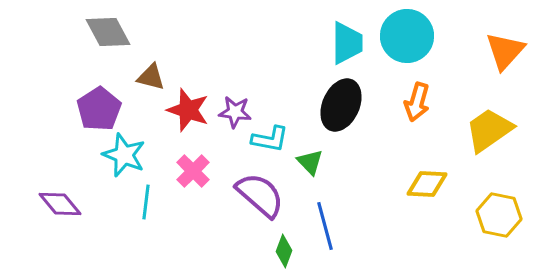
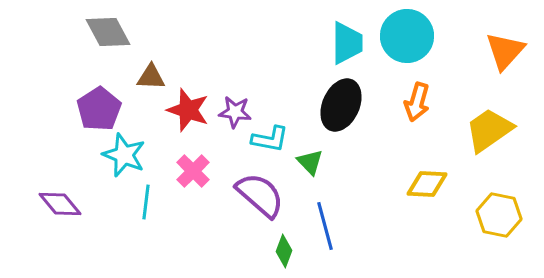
brown triangle: rotated 12 degrees counterclockwise
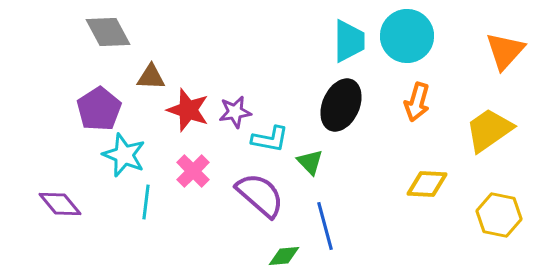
cyan trapezoid: moved 2 px right, 2 px up
purple star: rotated 16 degrees counterclockwise
green diamond: moved 5 px down; rotated 64 degrees clockwise
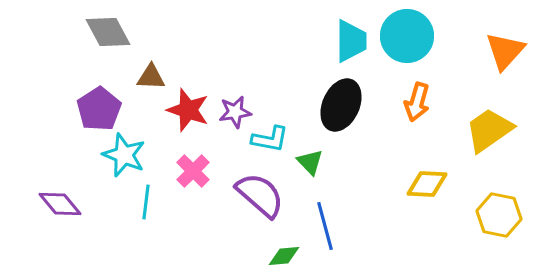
cyan trapezoid: moved 2 px right
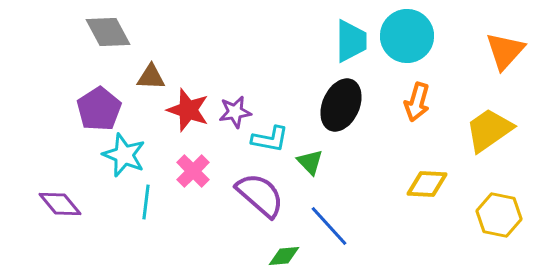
blue line: moved 4 px right; rotated 27 degrees counterclockwise
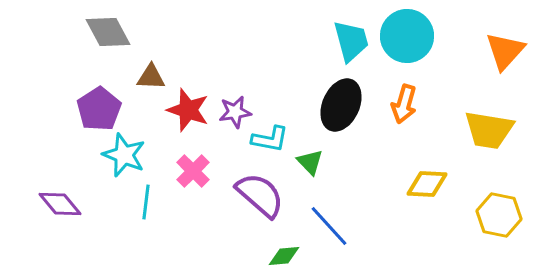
cyan trapezoid: rotated 15 degrees counterclockwise
orange arrow: moved 13 px left, 2 px down
yellow trapezoid: rotated 136 degrees counterclockwise
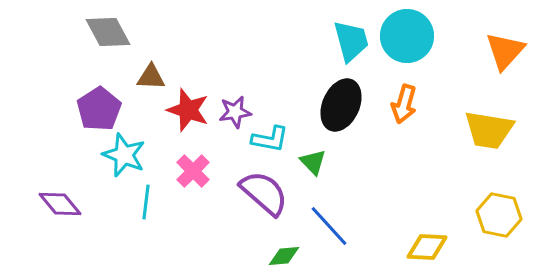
green triangle: moved 3 px right
yellow diamond: moved 63 px down
purple semicircle: moved 4 px right, 2 px up
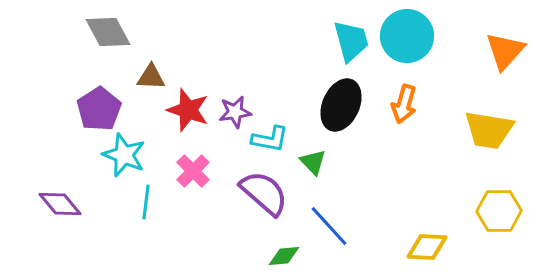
yellow hexagon: moved 4 px up; rotated 12 degrees counterclockwise
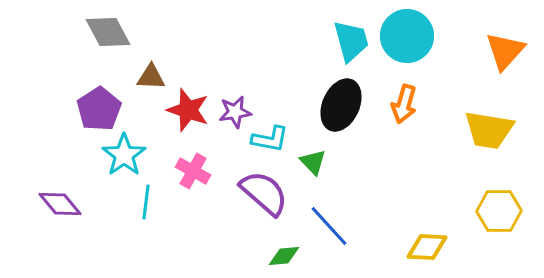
cyan star: rotated 15 degrees clockwise
pink cross: rotated 16 degrees counterclockwise
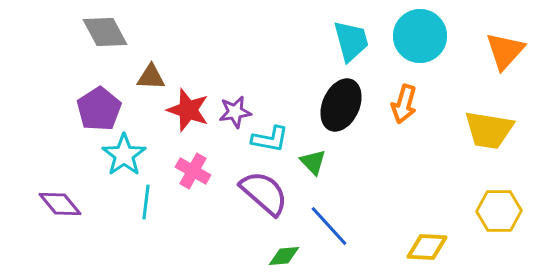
gray diamond: moved 3 px left
cyan circle: moved 13 px right
